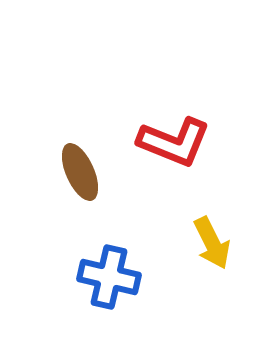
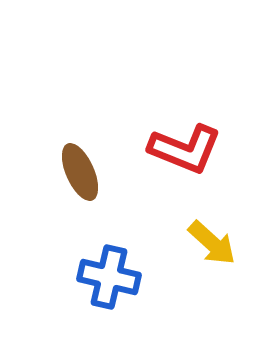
red L-shape: moved 11 px right, 7 px down
yellow arrow: rotated 22 degrees counterclockwise
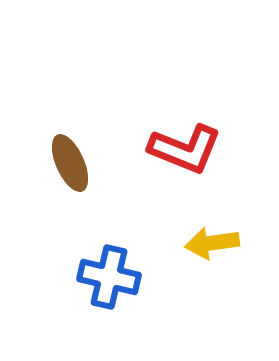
brown ellipse: moved 10 px left, 9 px up
yellow arrow: rotated 130 degrees clockwise
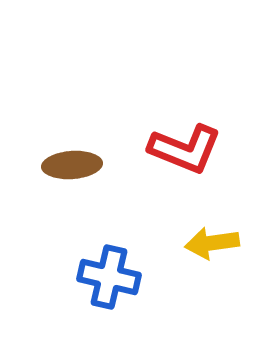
brown ellipse: moved 2 px right, 2 px down; rotated 70 degrees counterclockwise
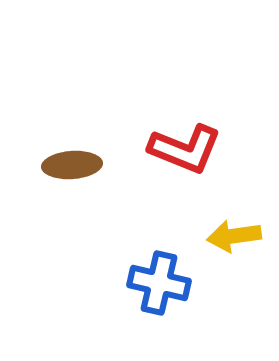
yellow arrow: moved 22 px right, 7 px up
blue cross: moved 50 px right, 6 px down
